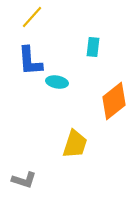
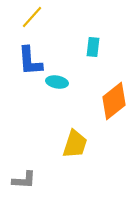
gray L-shape: rotated 15 degrees counterclockwise
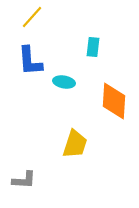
cyan ellipse: moved 7 px right
orange diamond: rotated 48 degrees counterclockwise
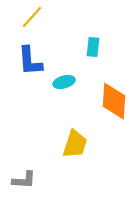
cyan ellipse: rotated 25 degrees counterclockwise
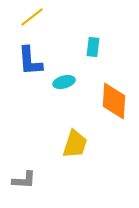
yellow line: rotated 10 degrees clockwise
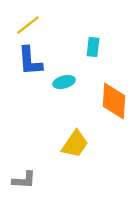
yellow line: moved 4 px left, 8 px down
yellow trapezoid: rotated 16 degrees clockwise
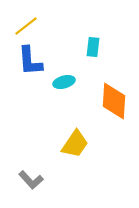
yellow line: moved 2 px left, 1 px down
gray L-shape: moved 7 px right; rotated 45 degrees clockwise
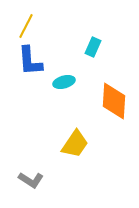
yellow line: rotated 25 degrees counterclockwise
cyan rectangle: rotated 18 degrees clockwise
gray L-shape: rotated 15 degrees counterclockwise
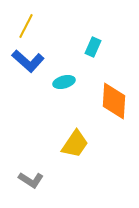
blue L-shape: moved 2 px left; rotated 44 degrees counterclockwise
